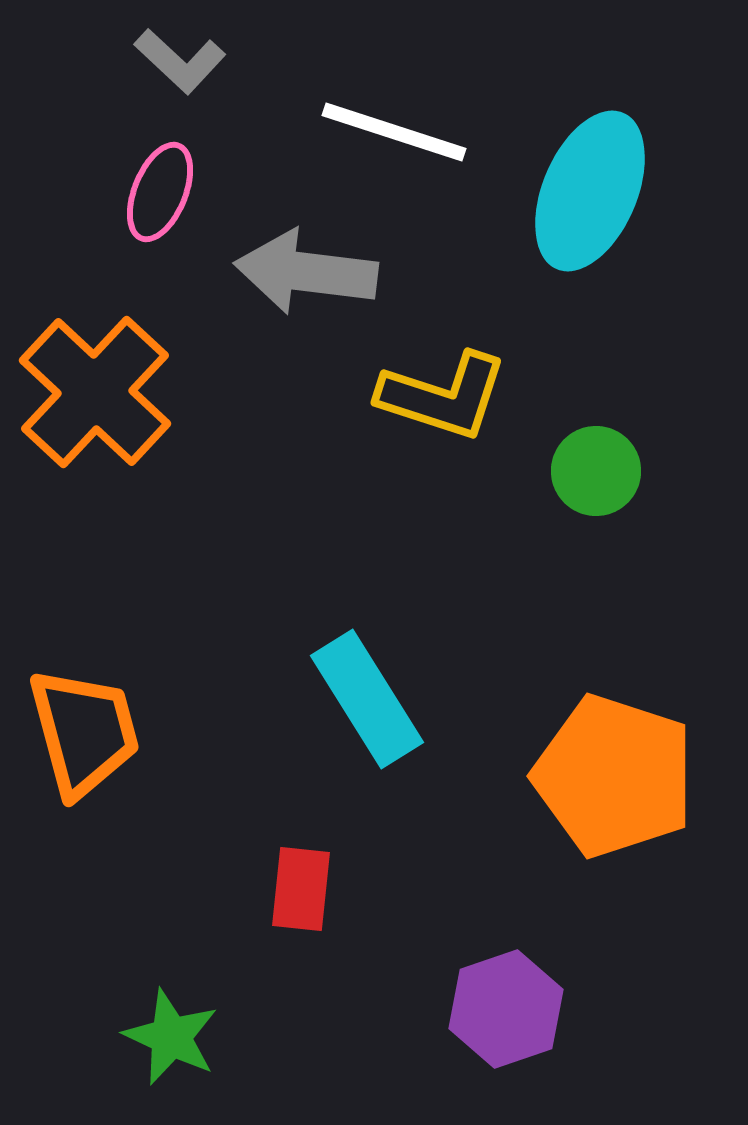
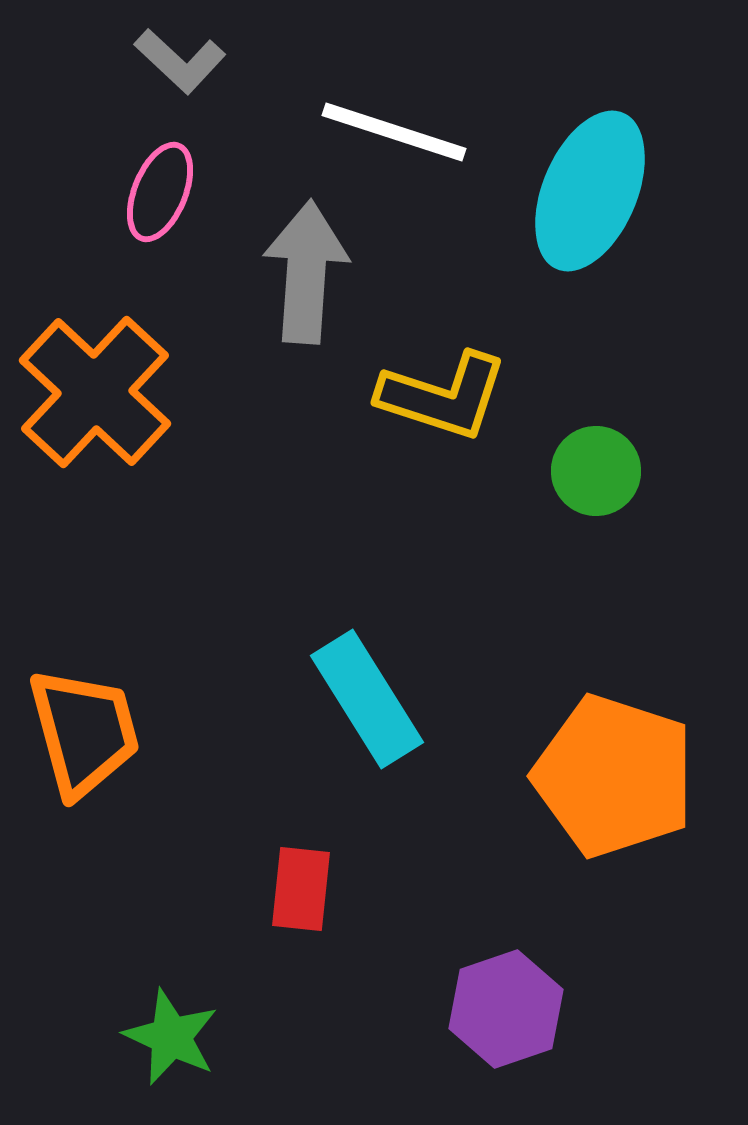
gray arrow: rotated 87 degrees clockwise
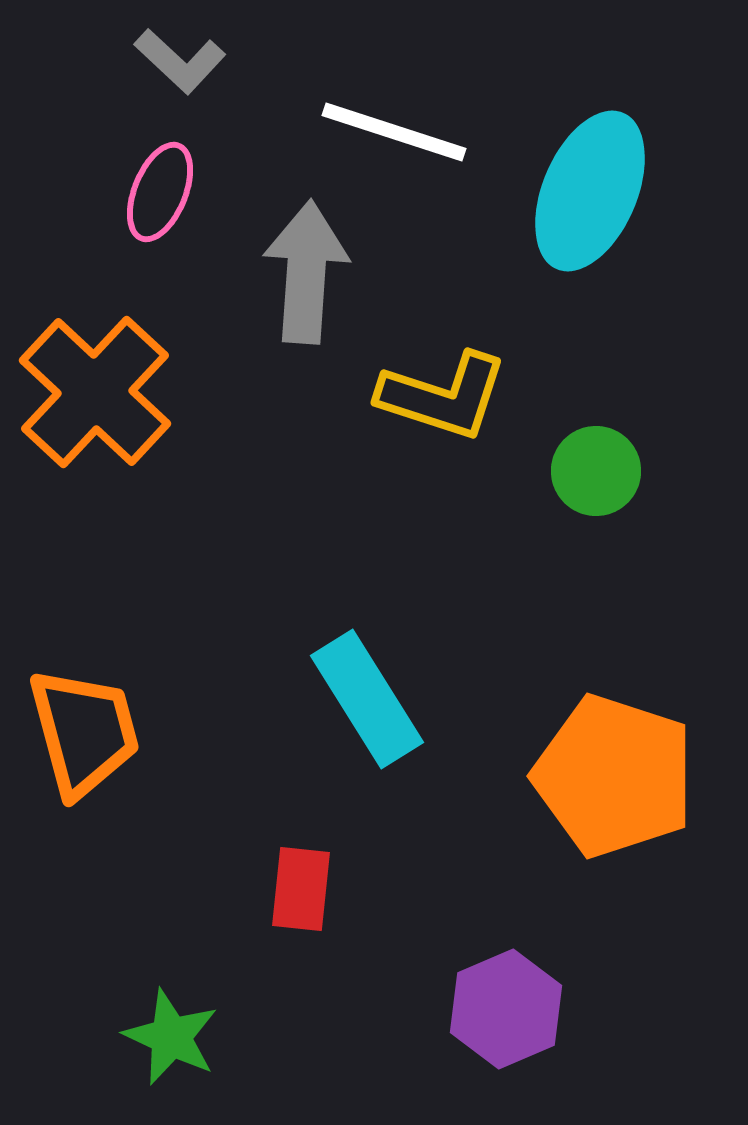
purple hexagon: rotated 4 degrees counterclockwise
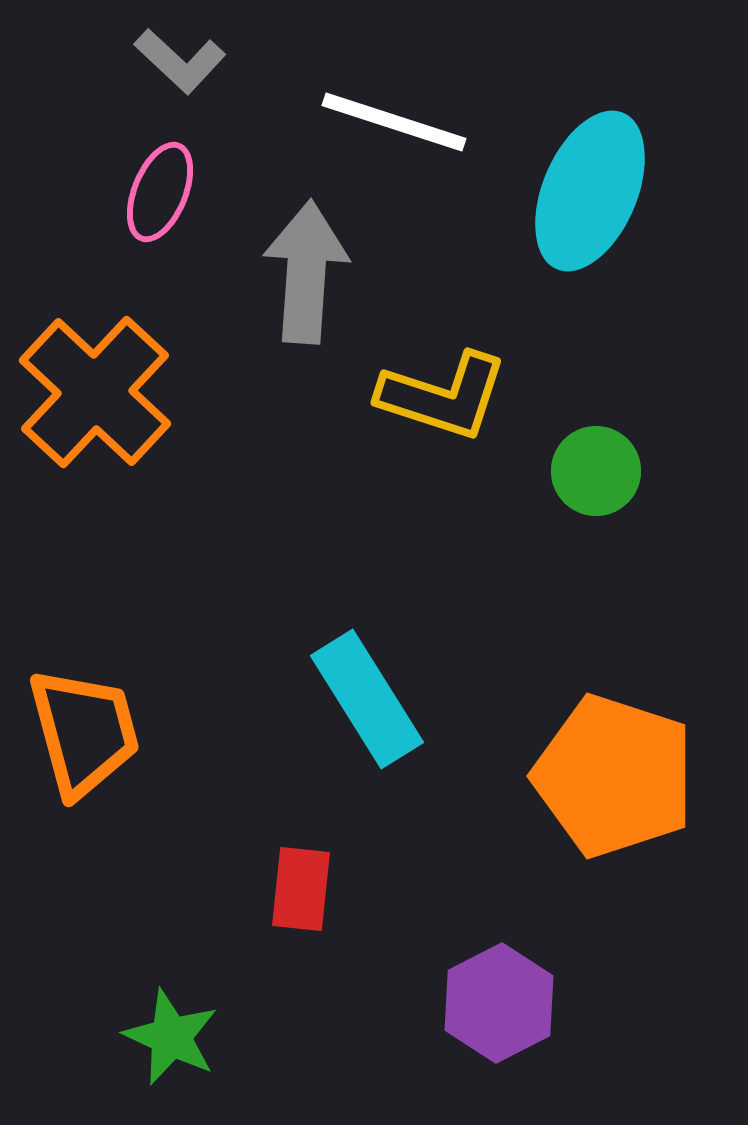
white line: moved 10 px up
purple hexagon: moved 7 px left, 6 px up; rotated 4 degrees counterclockwise
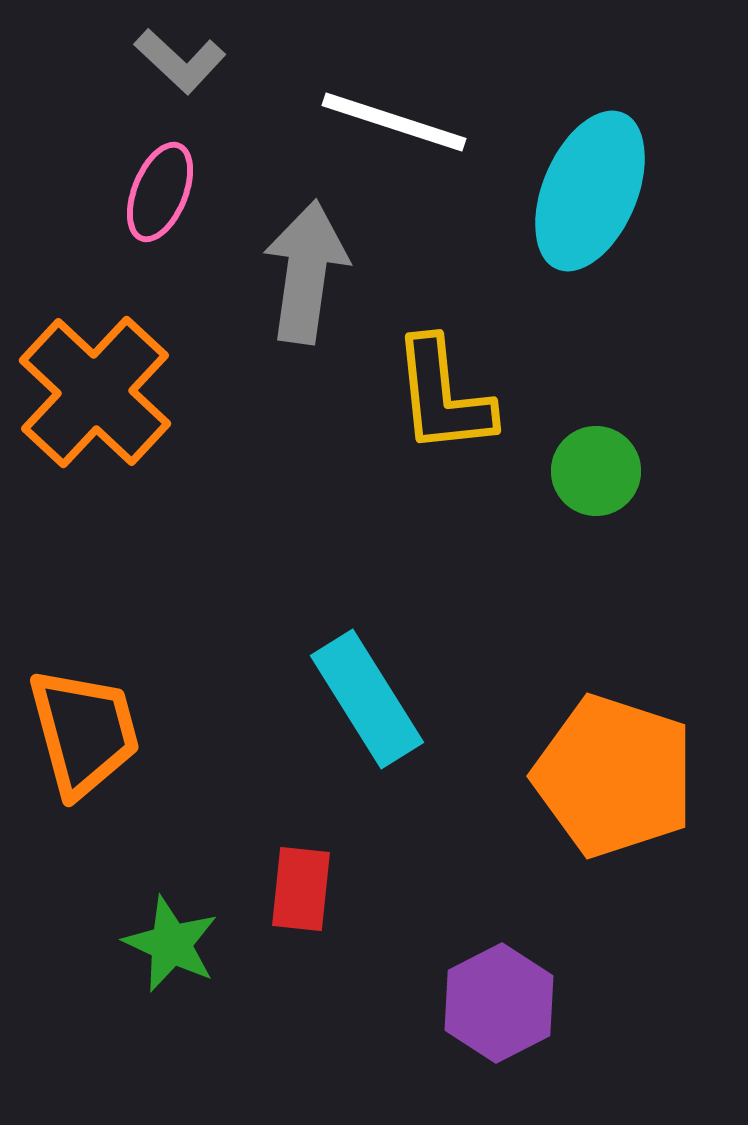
gray arrow: rotated 4 degrees clockwise
yellow L-shape: rotated 66 degrees clockwise
green star: moved 93 px up
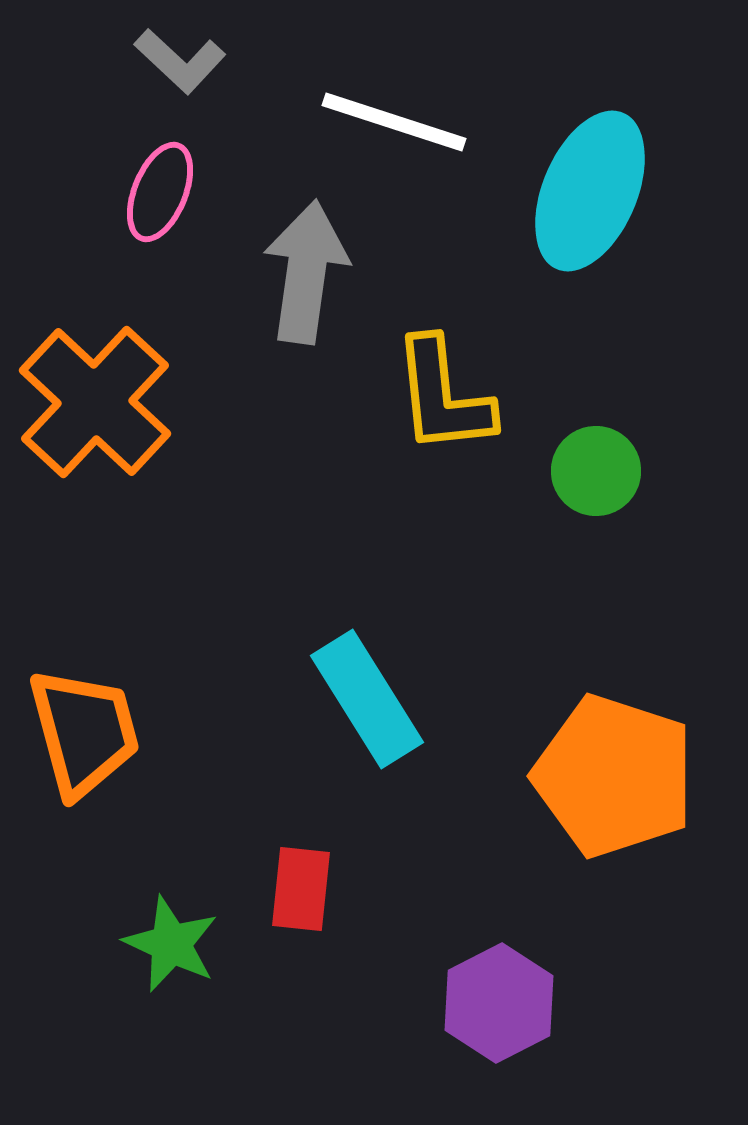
orange cross: moved 10 px down
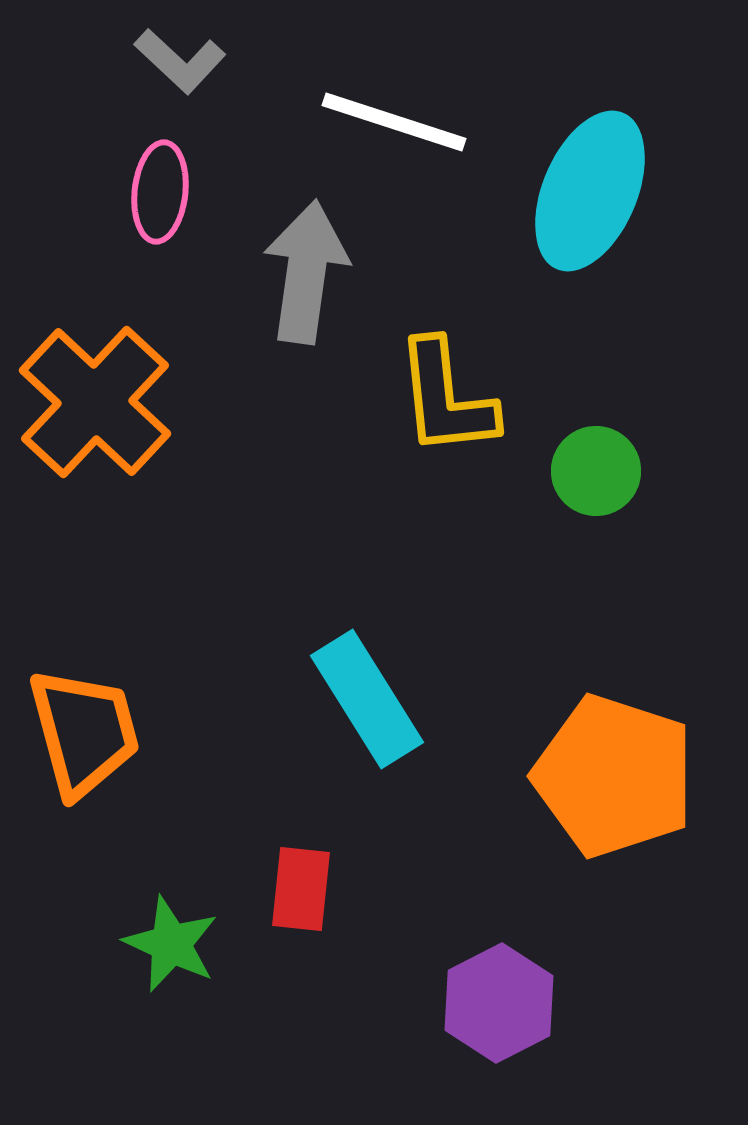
pink ellipse: rotated 16 degrees counterclockwise
yellow L-shape: moved 3 px right, 2 px down
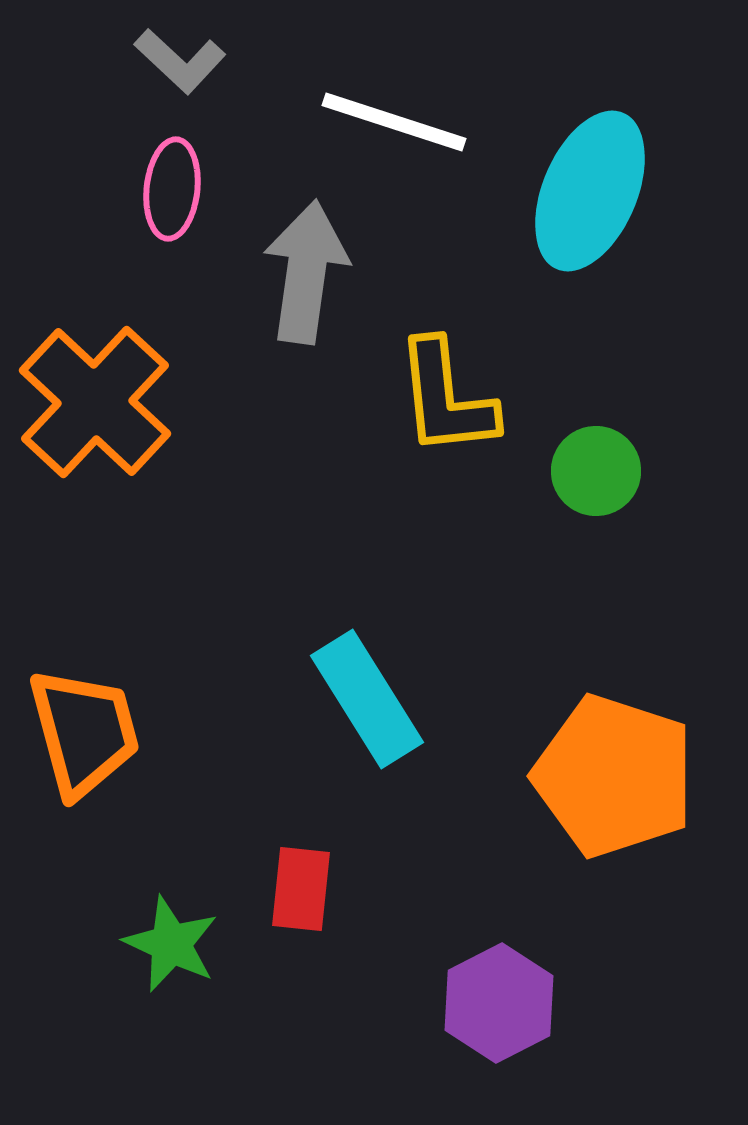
pink ellipse: moved 12 px right, 3 px up
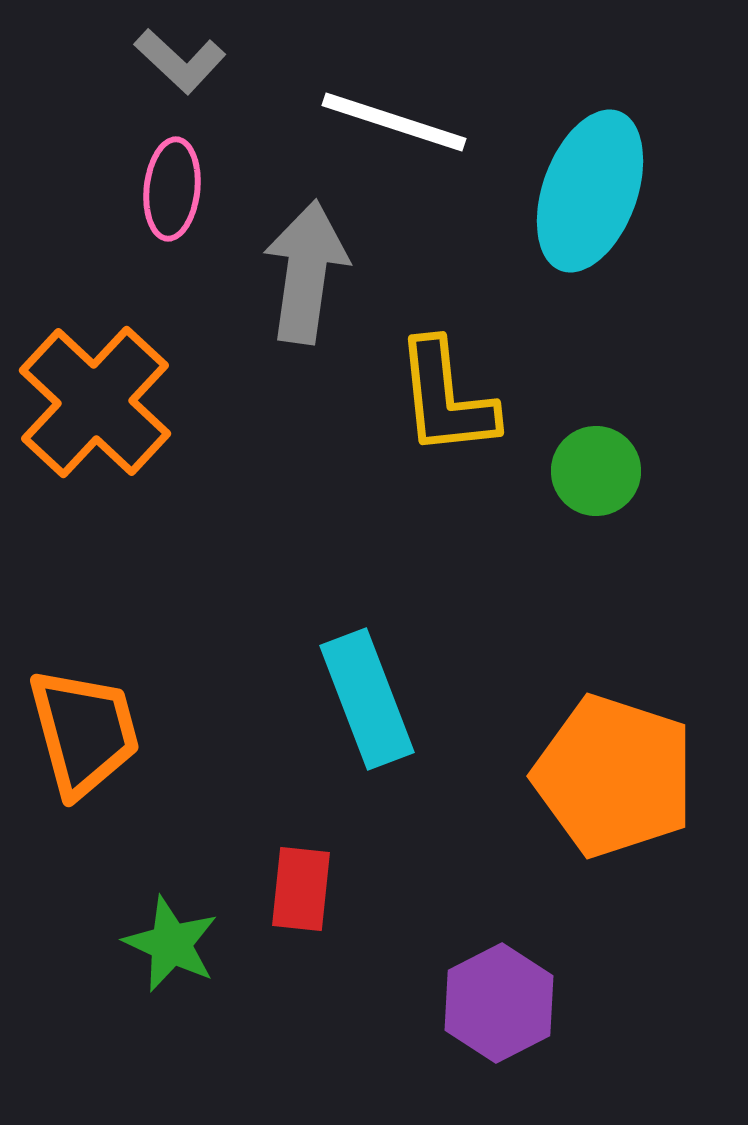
cyan ellipse: rotated 3 degrees counterclockwise
cyan rectangle: rotated 11 degrees clockwise
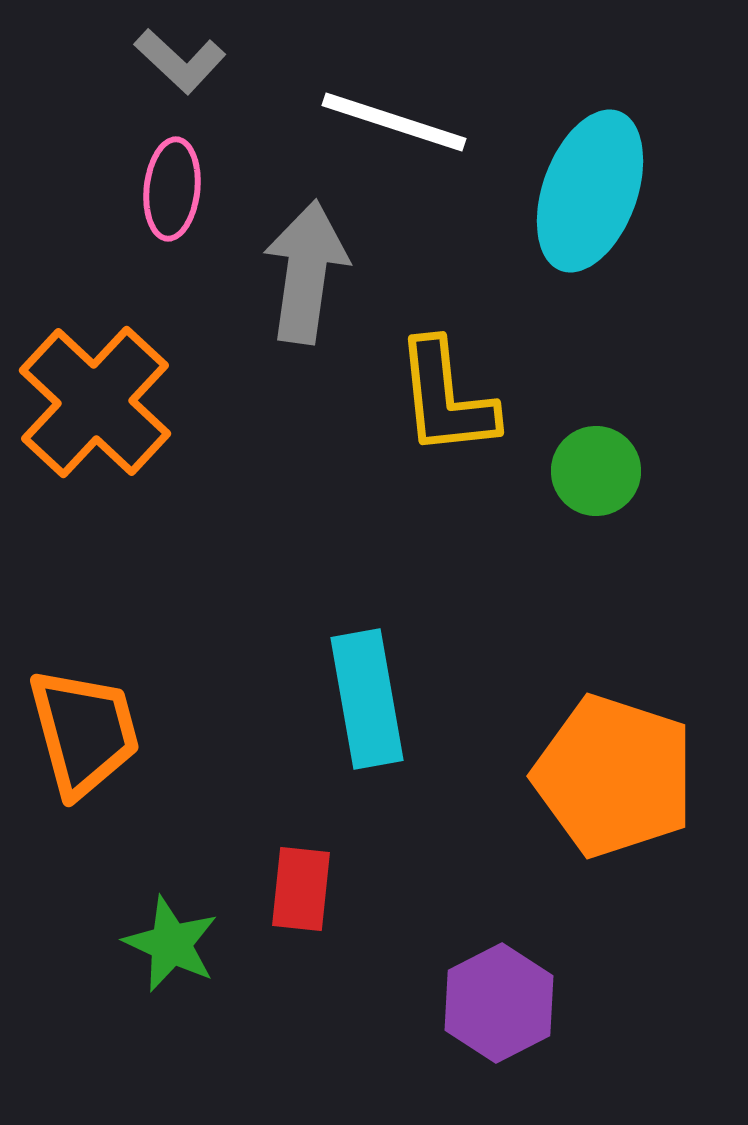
cyan rectangle: rotated 11 degrees clockwise
